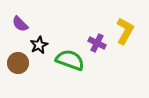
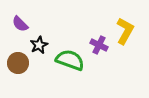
purple cross: moved 2 px right, 2 px down
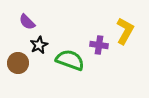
purple semicircle: moved 7 px right, 2 px up
purple cross: rotated 18 degrees counterclockwise
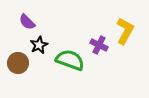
purple cross: rotated 18 degrees clockwise
